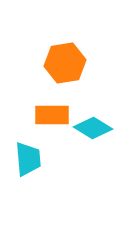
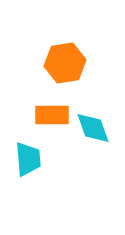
cyan diamond: rotated 39 degrees clockwise
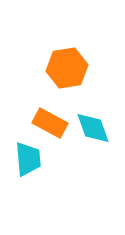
orange hexagon: moved 2 px right, 5 px down
orange rectangle: moved 2 px left, 8 px down; rotated 28 degrees clockwise
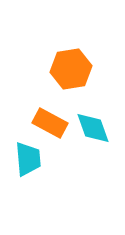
orange hexagon: moved 4 px right, 1 px down
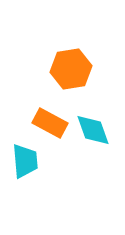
cyan diamond: moved 2 px down
cyan trapezoid: moved 3 px left, 2 px down
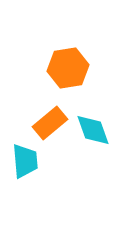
orange hexagon: moved 3 px left, 1 px up
orange rectangle: rotated 68 degrees counterclockwise
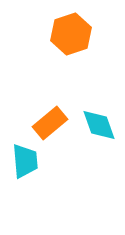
orange hexagon: moved 3 px right, 34 px up; rotated 9 degrees counterclockwise
cyan diamond: moved 6 px right, 5 px up
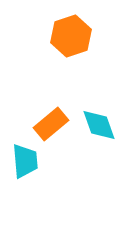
orange hexagon: moved 2 px down
orange rectangle: moved 1 px right, 1 px down
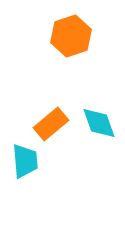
cyan diamond: moved 2 px up
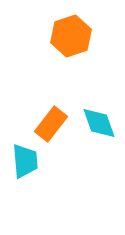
orange rectangle: rotated 12 degrees counterclockwise
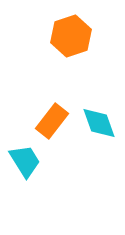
orange rectangle: moved 1 px right, 3 px up
cyan trapezoid: rotated 27 degrees counterclockwise
